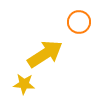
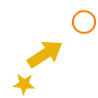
orange circle: moved 5 px right
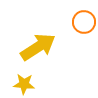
yellow arrow: moved 7 px left, 7 px up
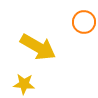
yellow arrow: rotated 63 degrees clockwise
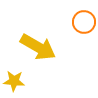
yellow star: moved 10 px left, 3 px up
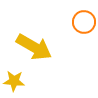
yellow arrow: moved 4 px left
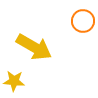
orange circle: moved 1 px left, 1 px up
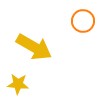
yellow star: moved 4 px right, 3 px down
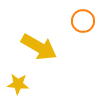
yellow arrow: moved 5 px right
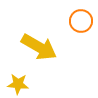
orange circle: moved 2 px left
